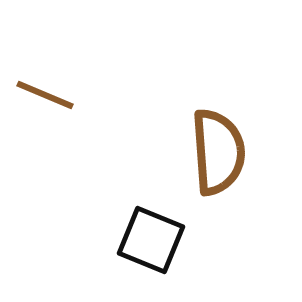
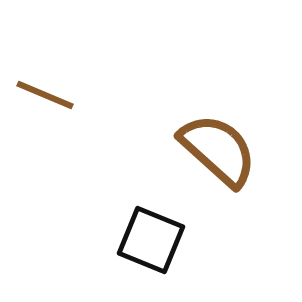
brown semicircle: moved 2 px up; rotated 44 degrees counterclockwise
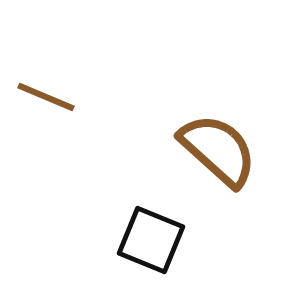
brown line: moved 1 px right, 2 px down
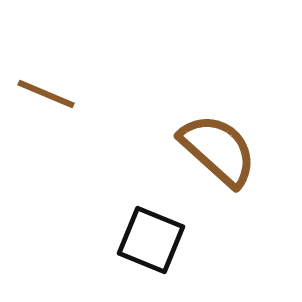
brown line: moved 3 px up
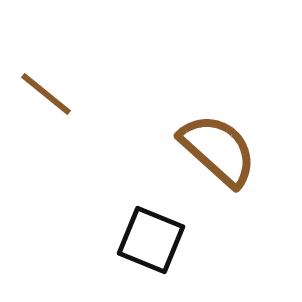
brown line: rotated 16 degrees clockwise
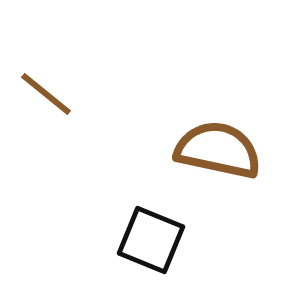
brown semicircle: rotated 30 degrees counterclockwise
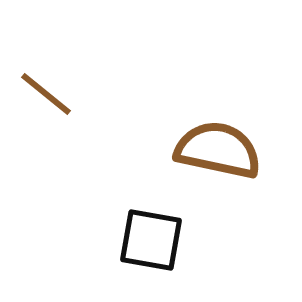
black square: rotated 12 degrees counterclockwise
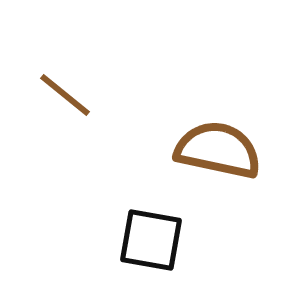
brown line: moved 19 px right, 1 px down
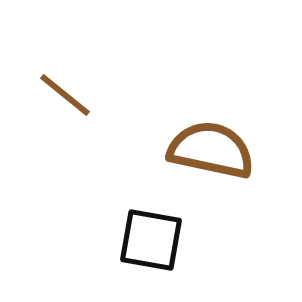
brown semicircle: moved 7 px left
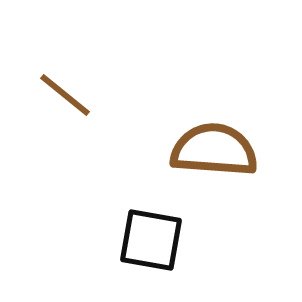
brown semicircle: moved 3 px right; rotated 8 degrees counterclockwise
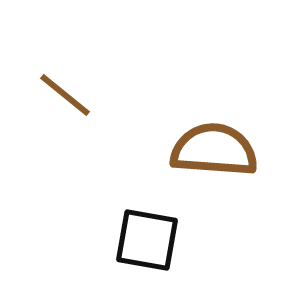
black square: moved 4 px left
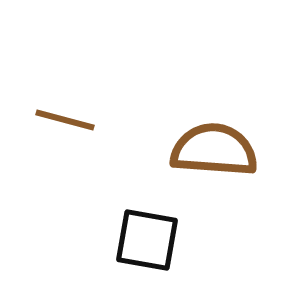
brown line: moved 25 px down; rotated 24 degrees counterclockwise
